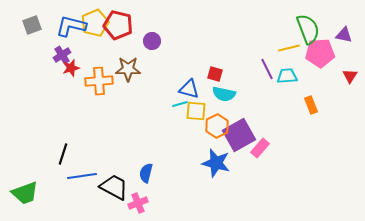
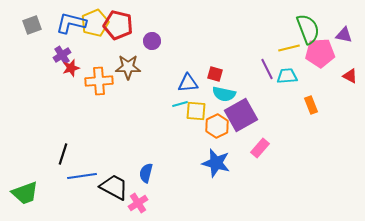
blue L-shape: moved 3 px up
brown star: moved 2 px up
red triangle: rotated 35 degrees counterclockwise
blue triangle: moved 1 px left, 6 px up; rotated 20 degrees counterclockwise
purple square: moved 2 px right, 20 px up
pink cross: rotated 12 degrees counterclockwise
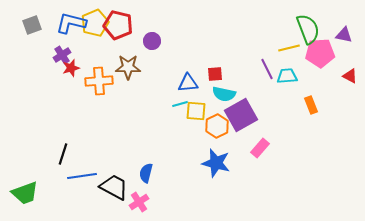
red square: rotated 21 degrees counterclockwise
pink cross: moved 1 px right, 1 px up
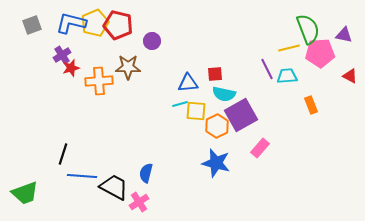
blue line: rotated 12 degrees clockwise
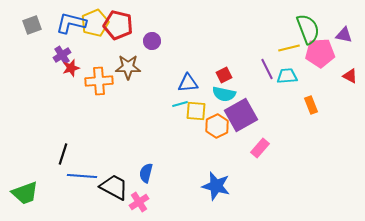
red square: moved 9 px right, 1 px down; rotated 21 degrees counterclockwise
blue star: moved 23 px down
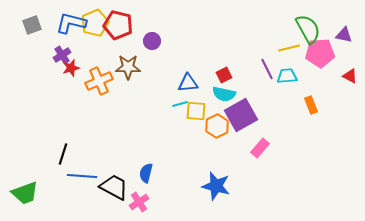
green semicircle: rotated 8 degrees counterclockwise
orange cross: rotated 20 degrees counterclockwise
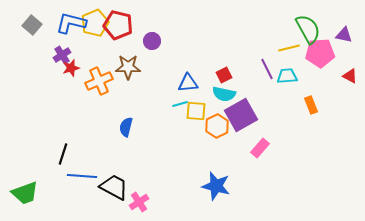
gray square: rotated 30 degrees counterclockwise
blue semicircle: moved 20 px left, 46 px up
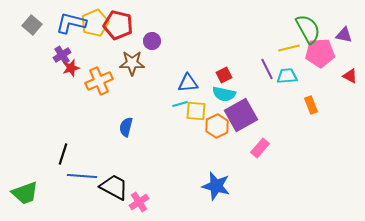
brown star: moved 4 px right, 4 px up
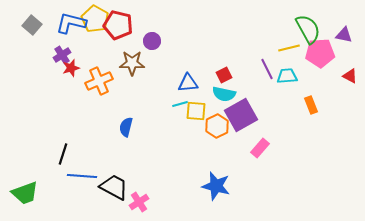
yellow pentagon: moved 4 px up; rotated 20 degrees counterclockwise
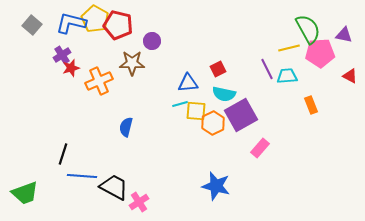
red square: moved 6 px left, 6 px up
orange hexagon: moved 4 px left, 3 px up
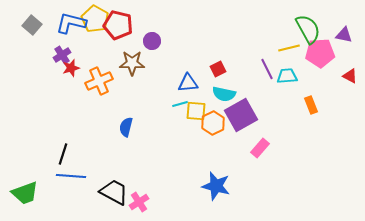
blue line: moved 11 px left
black trapezoid: moved 5 px down
